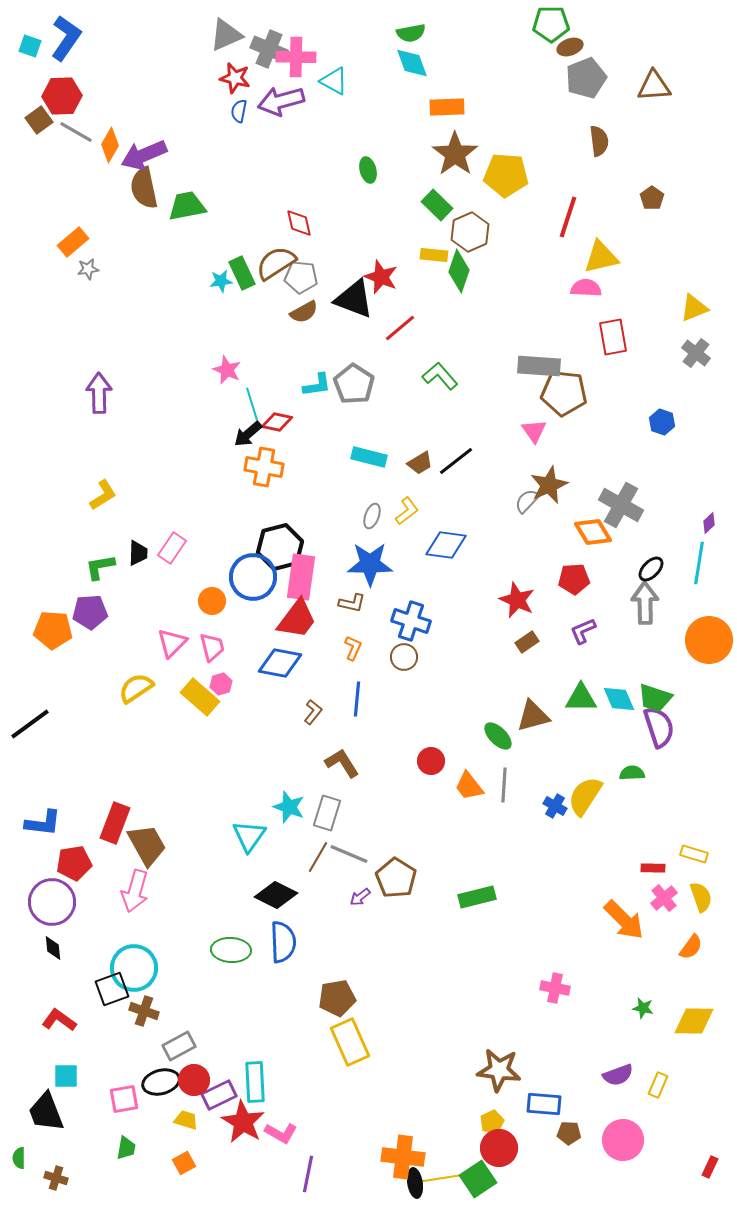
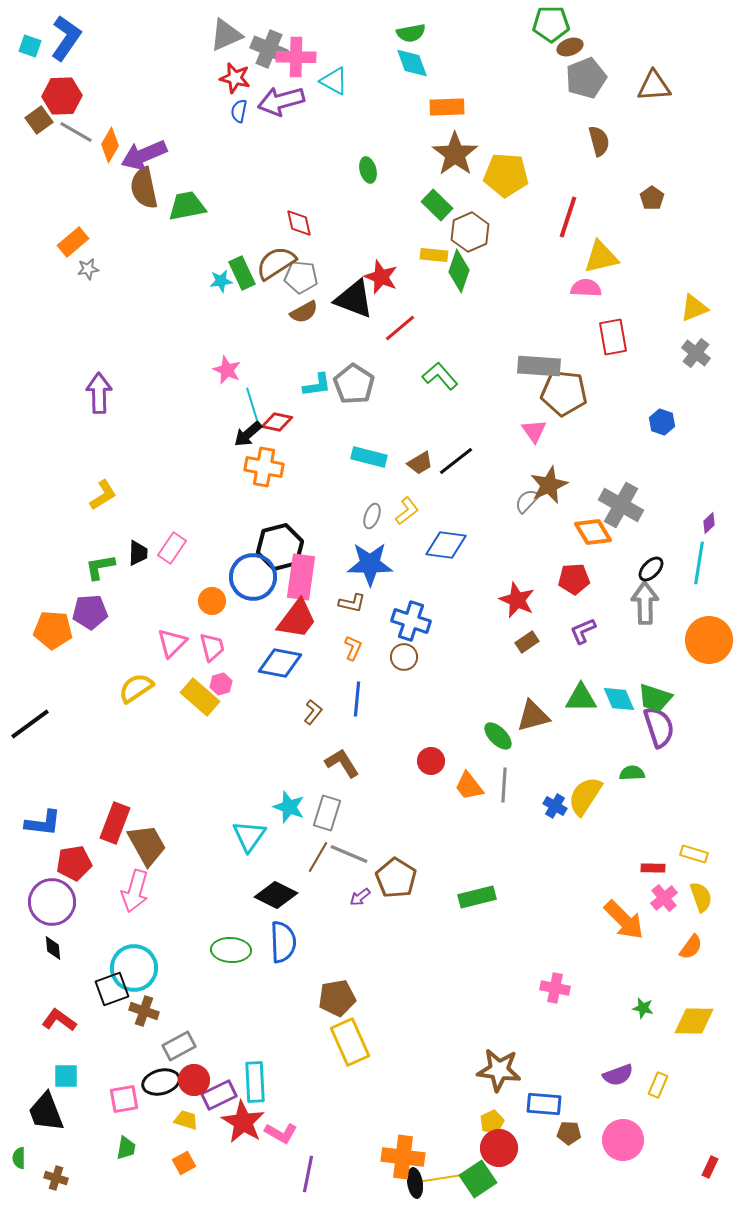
brown semicircle at (599, 141): rotated 8 degrees counterclockwise
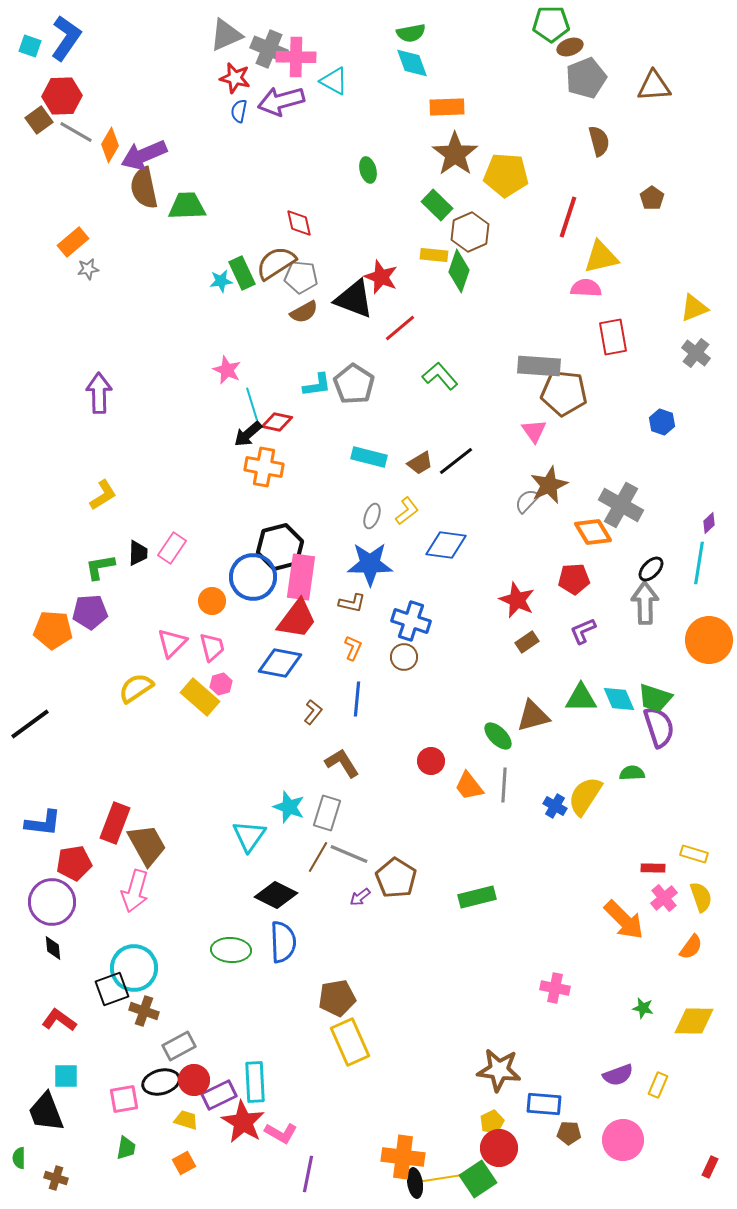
green trapezoid at (187, 206): rotated 9 degrees clockwise
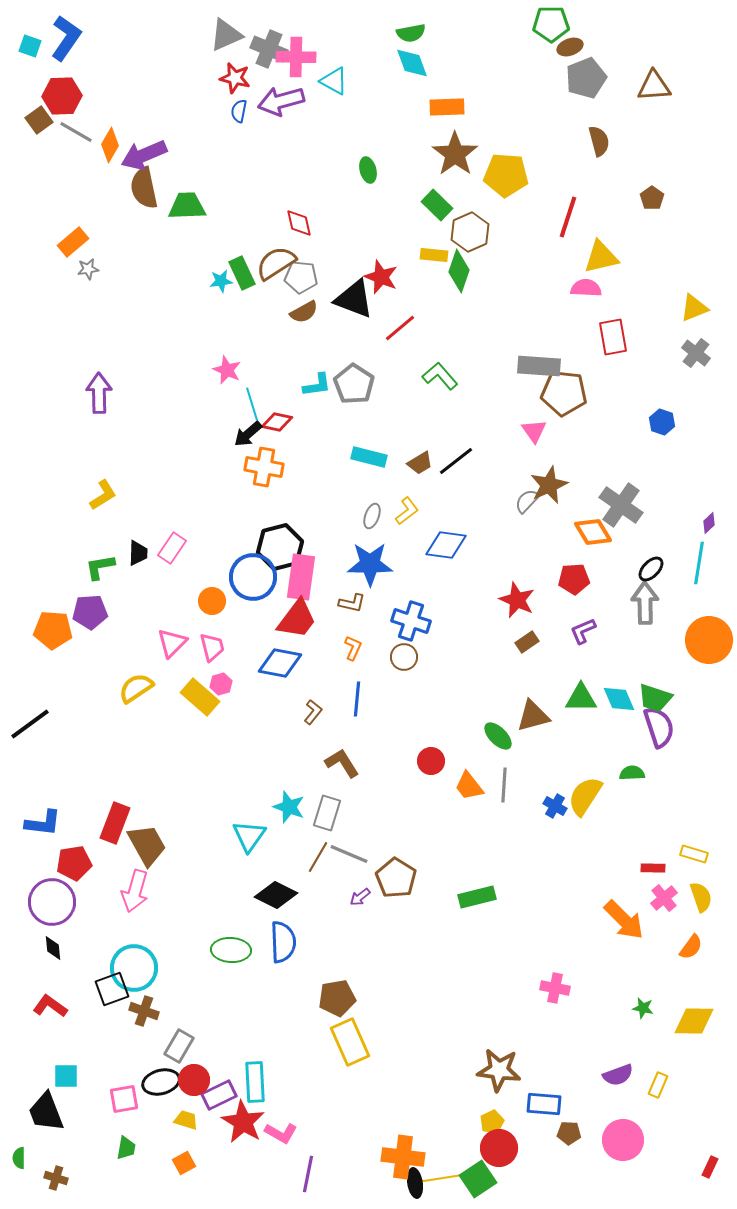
gray cross at (621, 505): rotated 6 degrees clockwise
red L-shape at (59, 1020): moved 9 px left, 14 px up
gray rectangle at (179, 1046): rotated 32 degrees counterclockwise
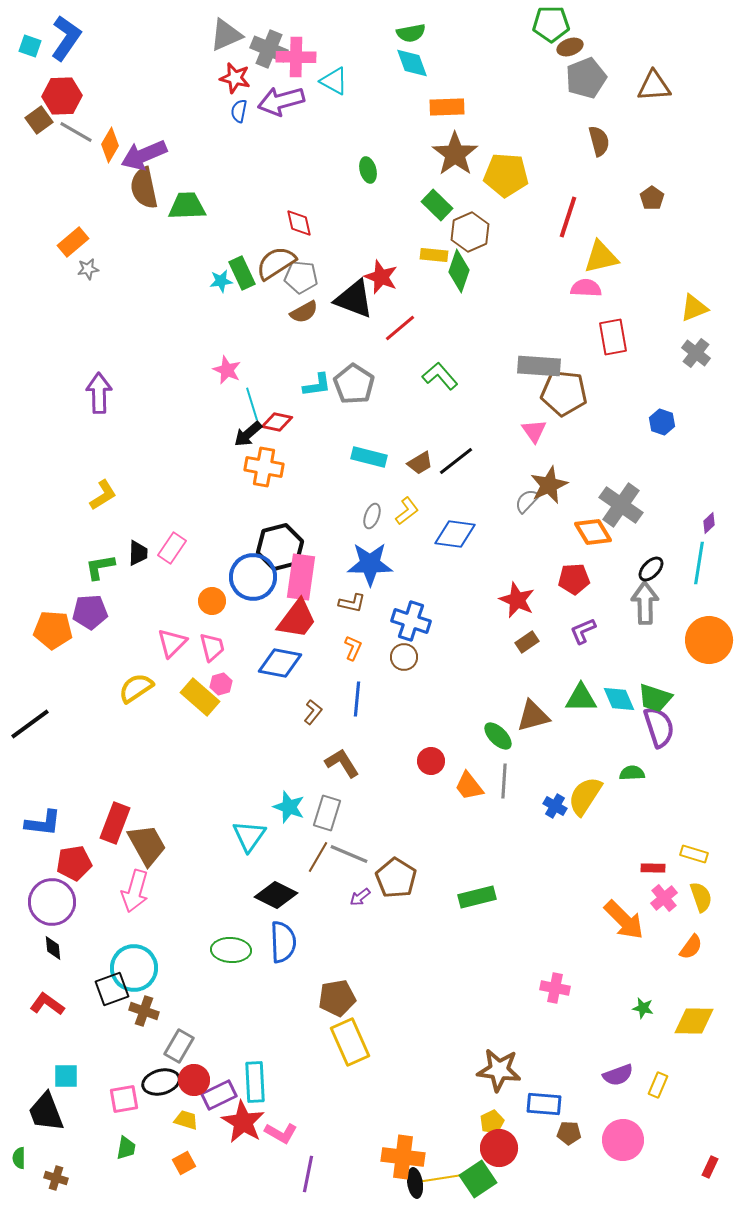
blue diamond at (446, 545): moved 9 px right, 11 px up
gray line at (504, 785): moved 4 px up
red L-shape at (50, 1006): moved 3 px left, 2 px up
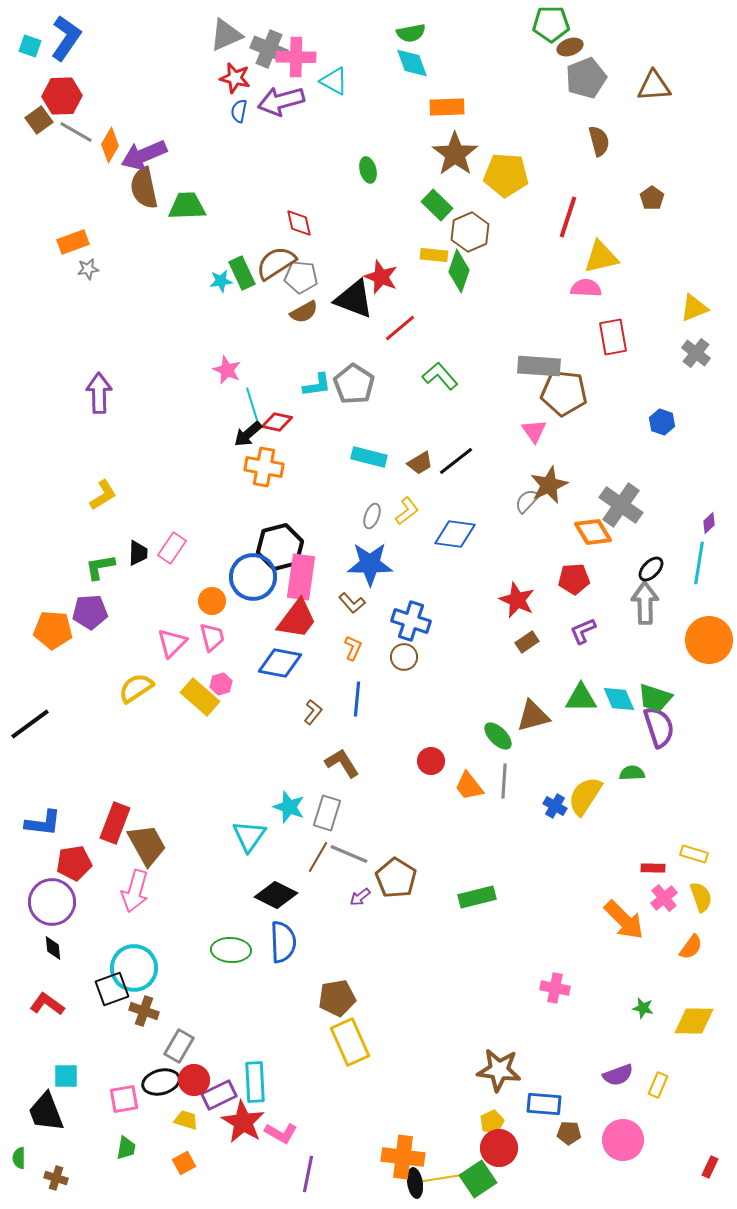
orange rectangle at (73, 242): rotated 20 degrees clockwise
brown L-shape at (352, 603): rotated 36 degrees clockwise
pink trapezoid at (212, 647): moved 10 px up
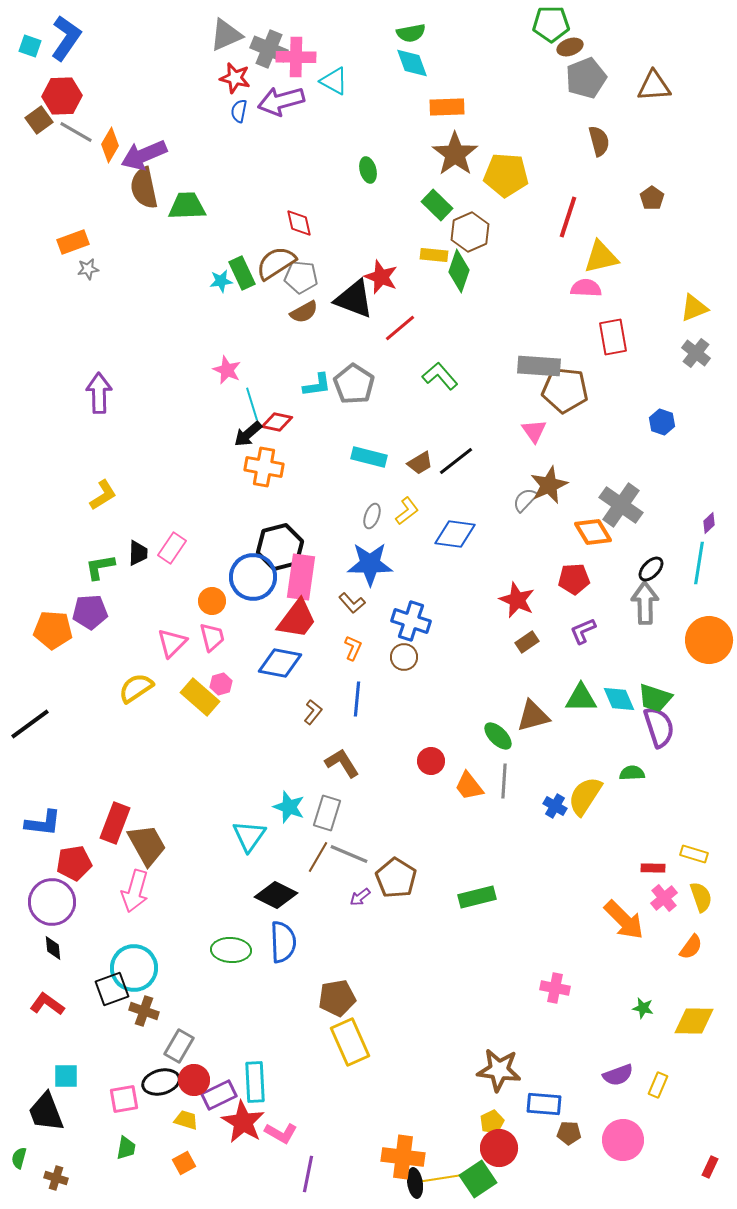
brown pentagon at (564, 393): moved 1 px right, 3 px up
gray semicircle at (527, 501): moved 2 px left, 1 px up
green semicircle at (19, 1158): rotated 15 degrees clockwise
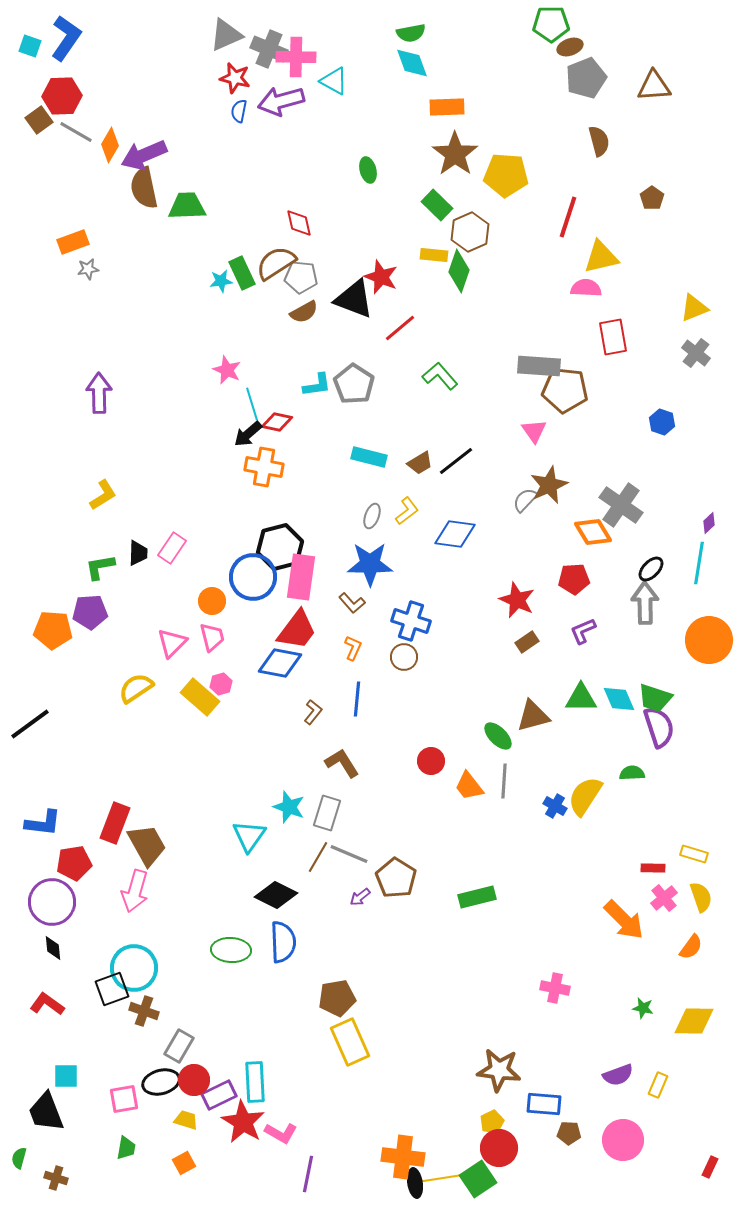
red trapezoid at (297, 619): moved 11 px down
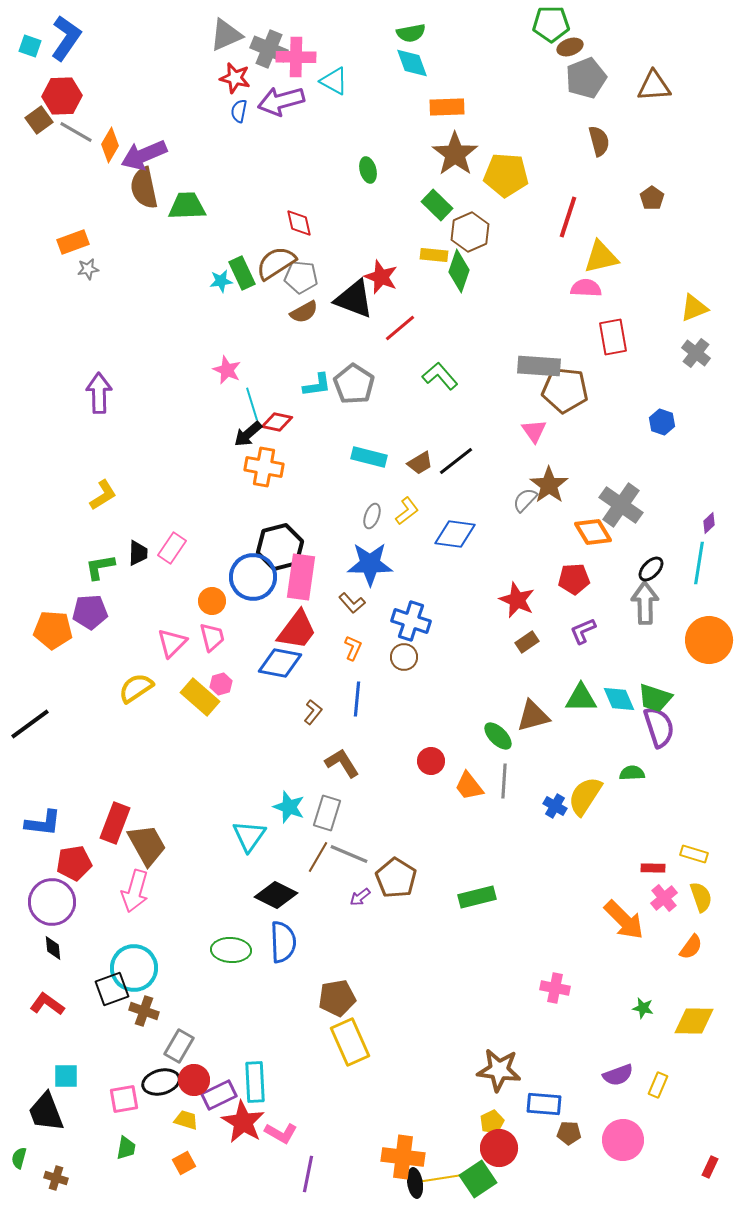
brown star at (549, 485): rotated 12 degrees counterclockwise
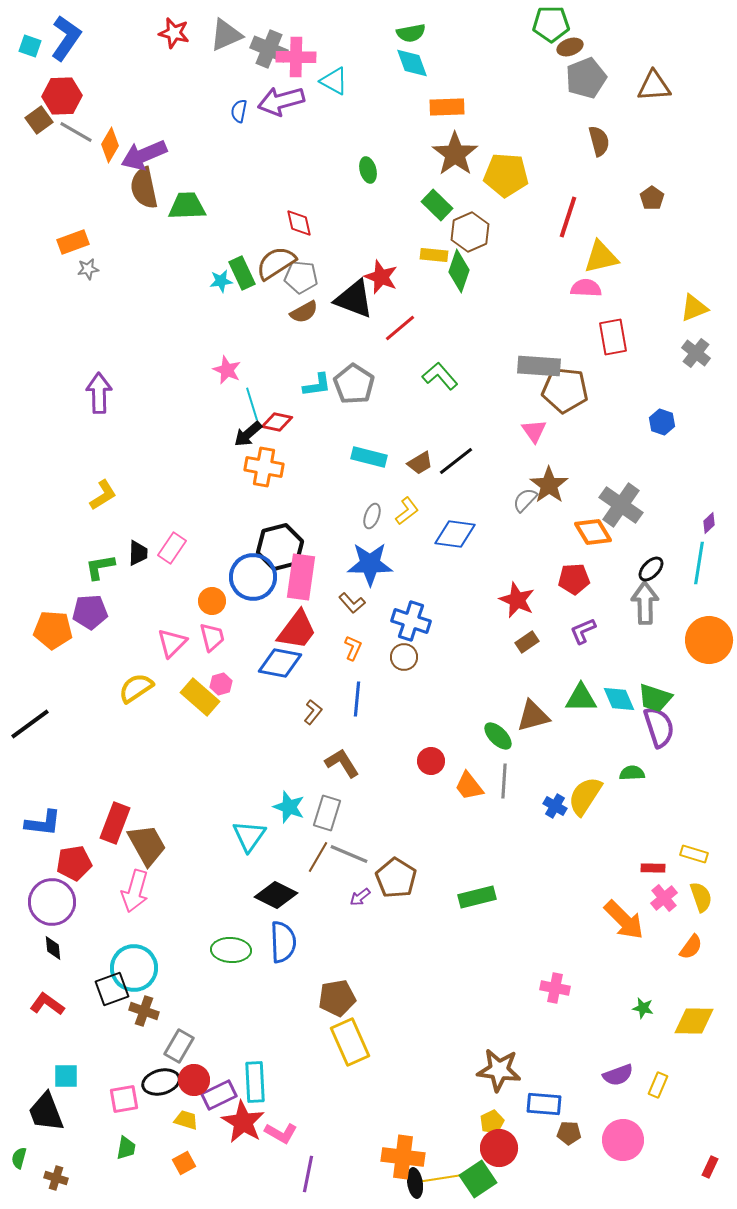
red star at (235, 78): moved 61 px left, 45 px up
